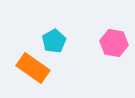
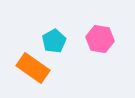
pink hexagon: moved 14 px left, 4 px up
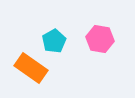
orange rectangle: moved 2 px left
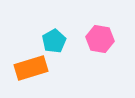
orange rectangle: rotated 52 degrees counterclockwise
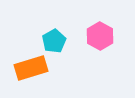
pink hexagon: moved 3 px up; rotated 20 degrees clockwise
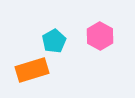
orange rectangle: moved 1 px right, 2 px down
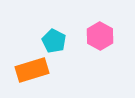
cyan pentagon: rotated 15 degrees counterclockwise
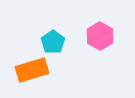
cyan pentagon: moved 1 px left, 1 px down; rotated 10 degrees clockwise
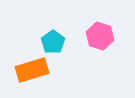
pink hexagon: rotated 12 degrees counterclockwise
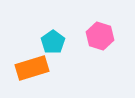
orange rectangle: moved 2 px up
